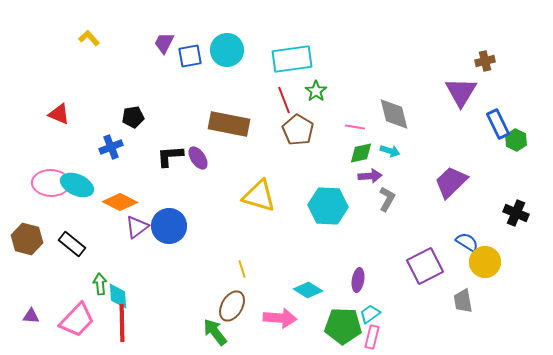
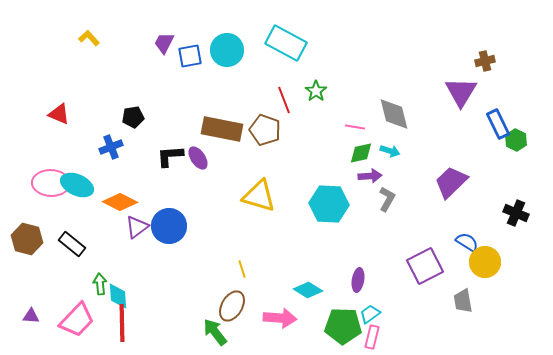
cyan rectangle at (292, 59): moved 6 px left, 16 px up; rotated 36 degrees clockwise
brown rectangle at (229, 124): moved 7 px left, 5 px down
brown pentagon at (298, 130): moved 33 px left; rotated 12 degrees counterclockwise
cyan hexagon at (328, 206): moved 1 px right, 2 px up
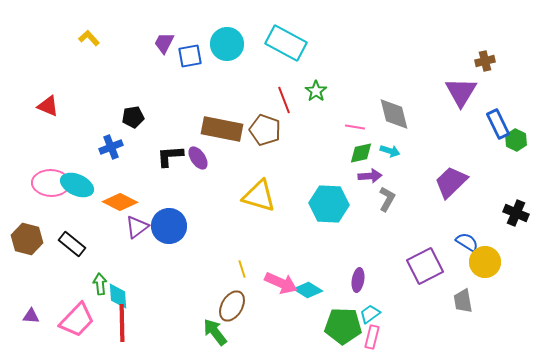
cyan circle at (227, 50): moved 6 px up
red triangle at (59, 114): moved 11 px left, 8 px up
pink arrow at (280, 318): moved 1 px right, 35 px up; rotated 20 degrees clockwise
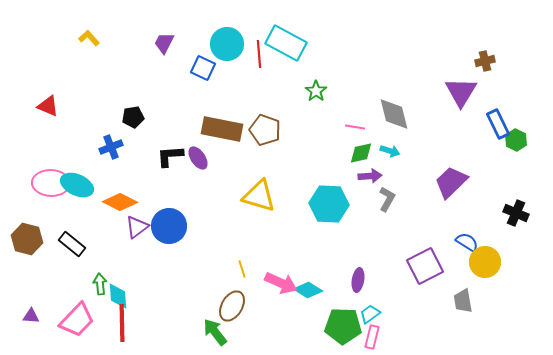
blue square at (190, 56): moved 13 px right, 12 px down; rotated 35 degrees clockwise
red line at (284, 100): moved 25 px left, 46 px up; rotated 16 degrees clockwise
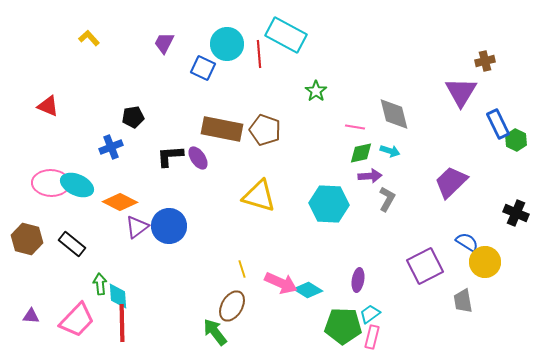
cyan rectangle at (286, 43): moved 8 px up
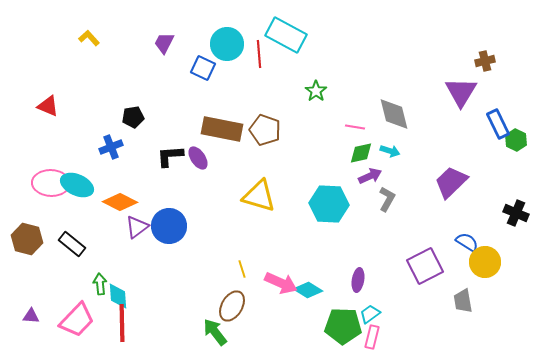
purple arrow at (370, 176): rotated 20 degrees counterclockwise
